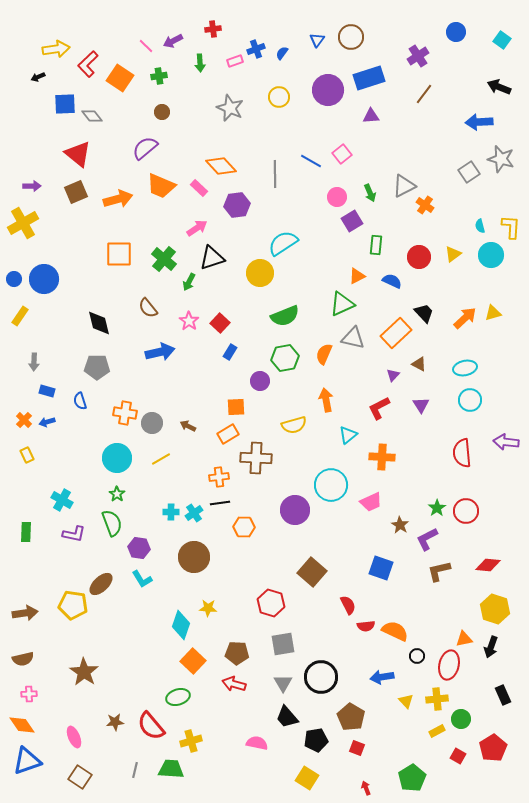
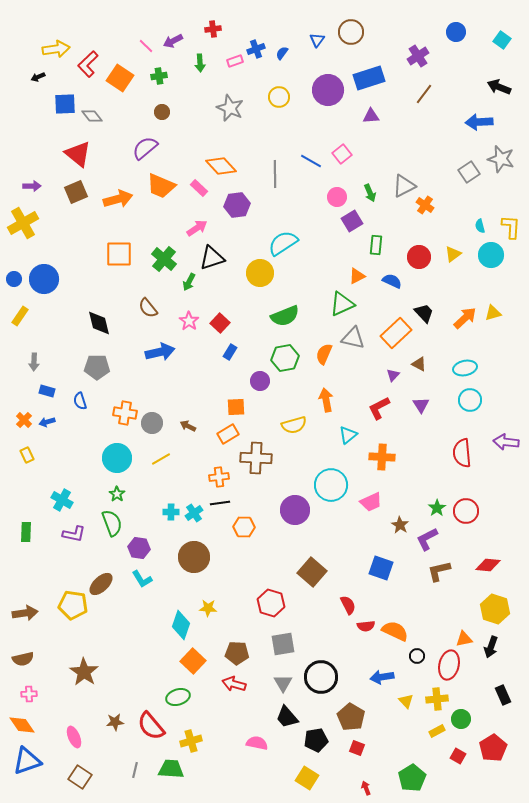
brown circle at (351, 37): moved 5 px up
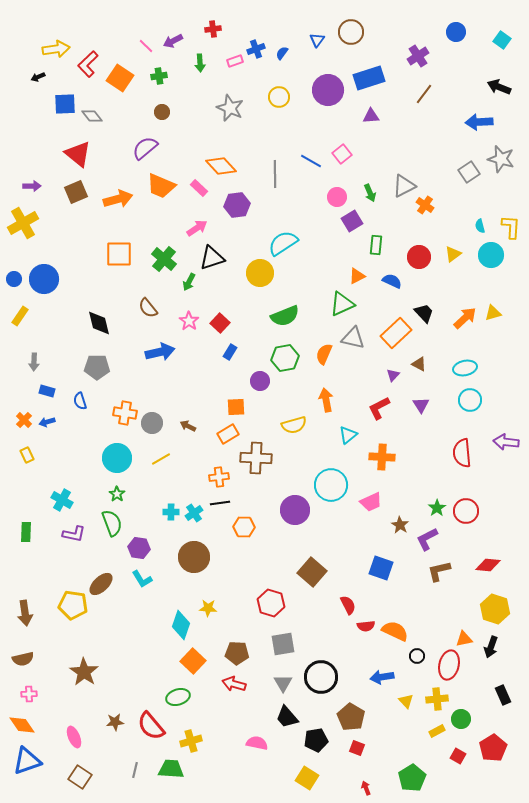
brown arrow at (25, 613): rotated 90 degrees clockwise
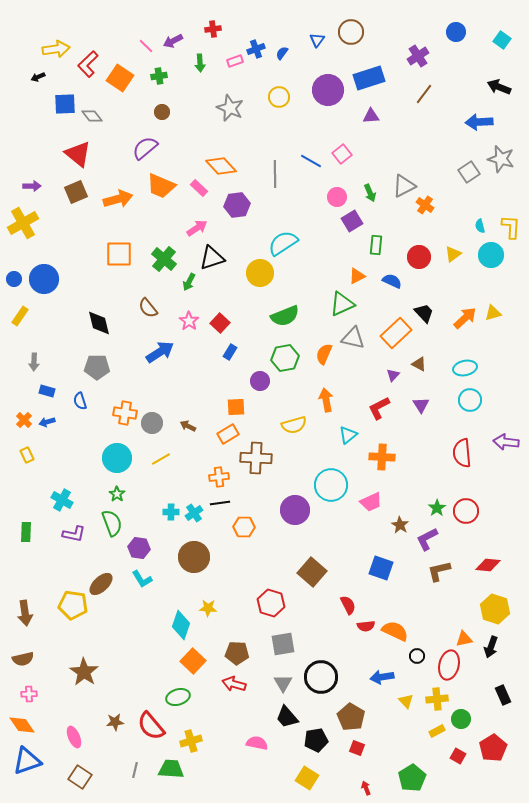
blue arrow at (160, 352): rotated 20 degrees counterclockwise
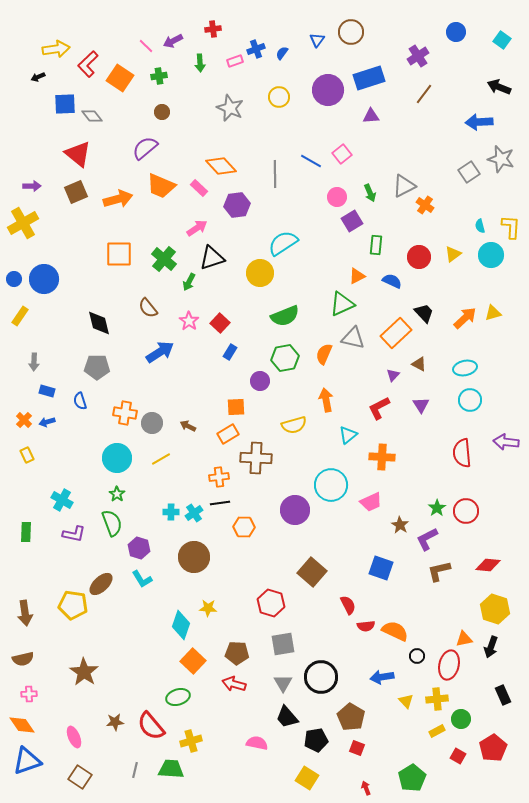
purple hexagon at (139, 548): rotated 10 degrees clockwise
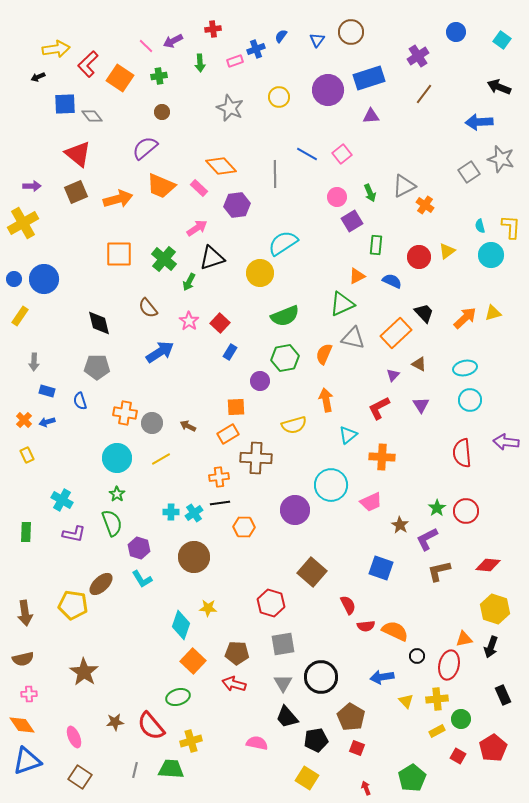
blue semicircle at (282, 53): moved 1 px left, 17 px up
blue line at (311, 161): moved 4 px left, 7 px up
yellow triangle at (453, 254): moved 6 px left, 3 px up
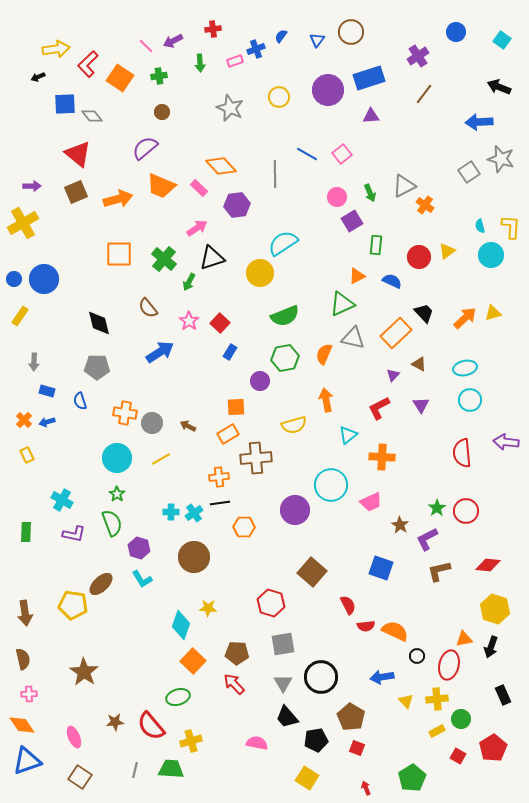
brown cross at (256, 458): rotated 8 degrees counterclockwise
brown semicircle at (23, 659): rotated 90 degrees counterclockwise
red arrow at (234, 684): rotated 30 degrees clockwise
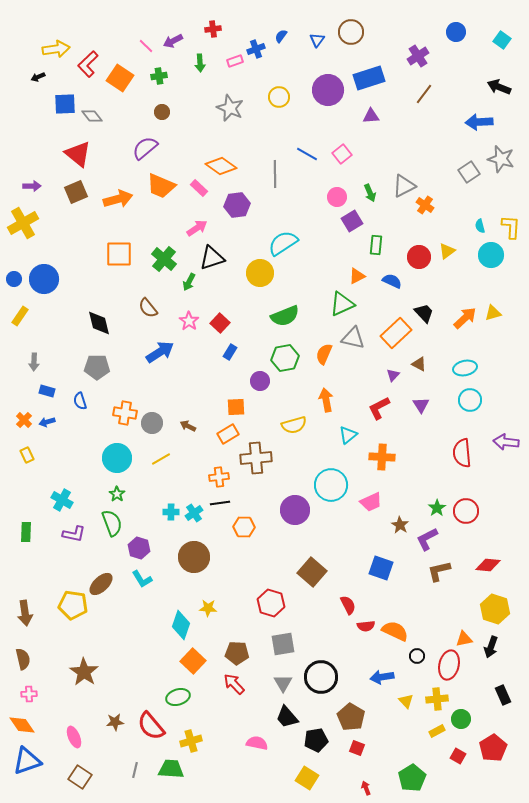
orange diamond at (221, 166): rotated 12 degrees counterclockwise
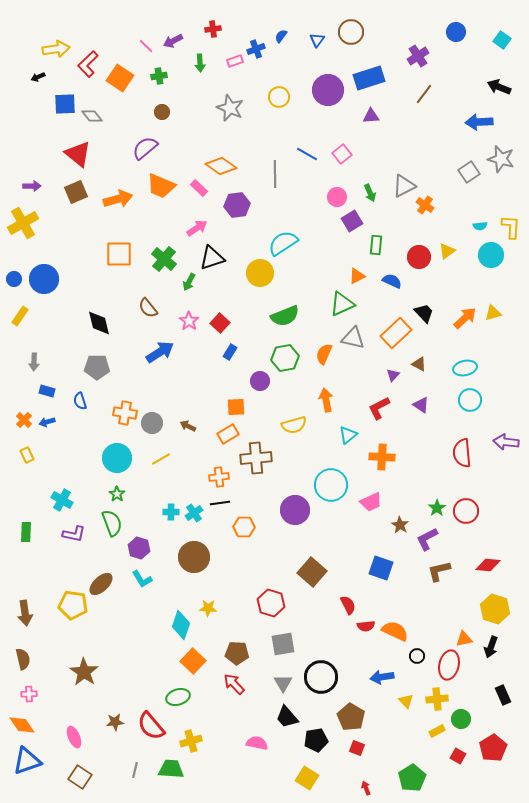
cyan semicircle at (480, 226): rotated 80 degrees counterclockwise
purple triangle at (421, 405): rotated 24 degrees counterclockwise
